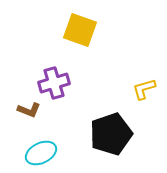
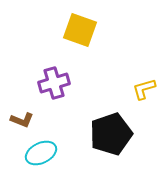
brown L-shape: moved 7 px left, 10 px down
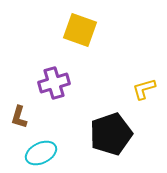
brown L-shape: moved 3 px left, 3 px up; rotated 85 degrees clockwise
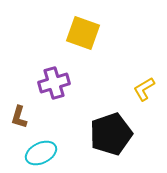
yellow square: moved 3 px right, 3 px down
yellow L-shape: rotated 15 degrees counterclockwise
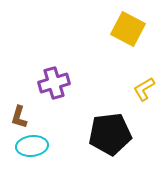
yellow square: moved 45 px right, 4 px up; rotated 8 degrees clockwise
black pentagon: moved 1 px left; rotated 12 degrees clockwise
cyan ellipse: moved 9 px left, 7 px up; rotated 20 degrees clockwise
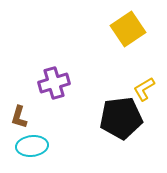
yellow square: rotated 28 degrees clockwise
black pentagon: moved 11 px right, 16 px up
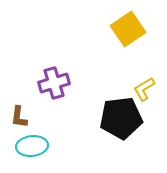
brown L-shape: rotated 10 degrees counterclockwise
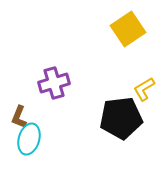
brown L-shape: rotated 15 degrees clockwise
cyan ellipse: moved 3 px left, 7 px up; rotated 68 degrees counterclockwise
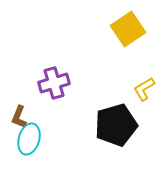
black pentagon: moved 5 px left, 7 px down; rotated 9 degrees counterclockwise
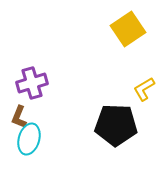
purple cross: moved 22 px left
black pentagon: rotated 18 degrees clockwise
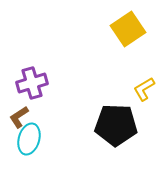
brown L-shape: rotated 35 degrees clockwise
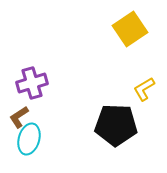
yellow square: moved 2 px right
